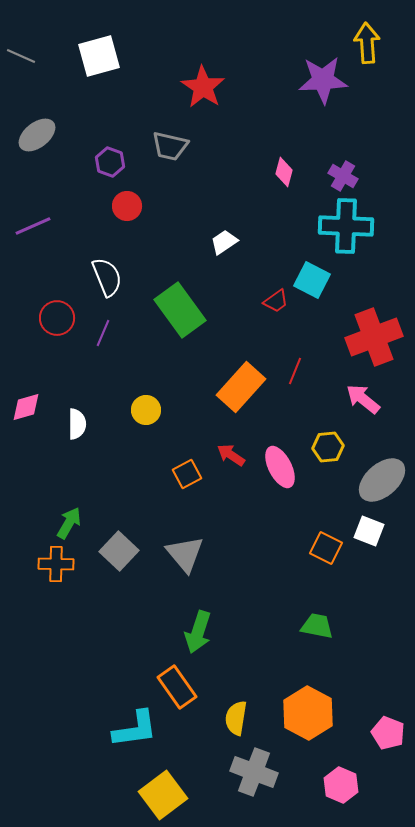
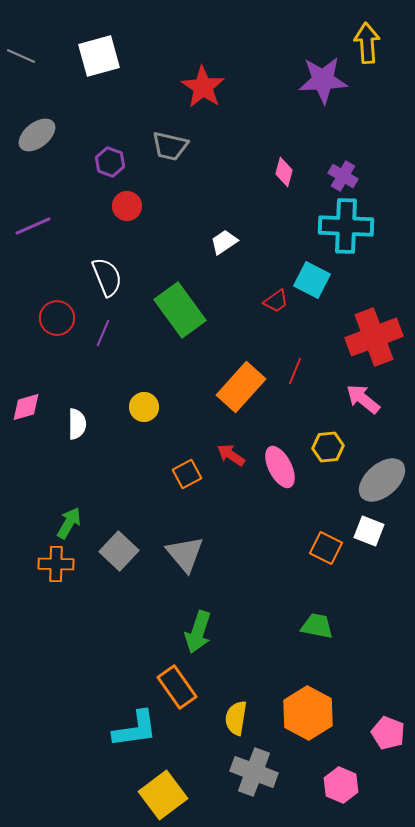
yellow circle at (146, 410): moved 2 px left, 3 px up
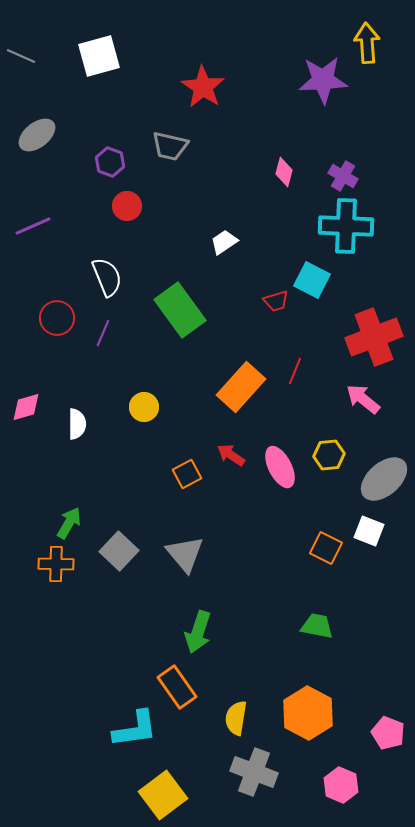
red trapezoid at (276, 301): rotated 20 degrees clockwise
yellow hexagon at (328, 447): moved 1 px right, 8 px down
gray ellipse at (382, 480): moved 2 px right, 1 px up
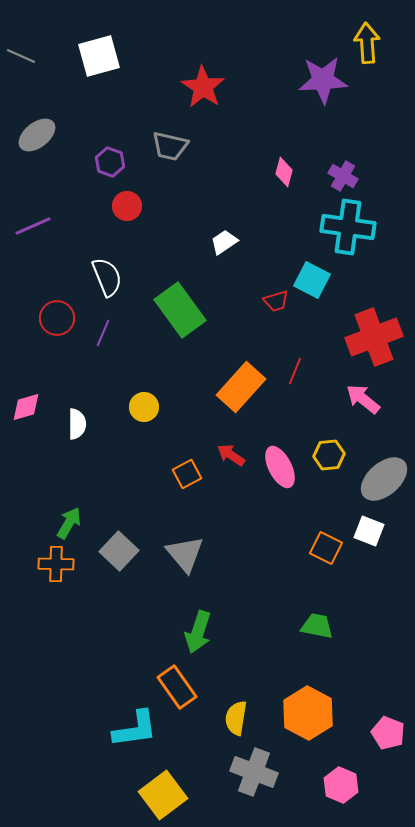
cyan cross at (346, 226): moved 2 px right, 1 px down; rotated 6 degrees clockwise
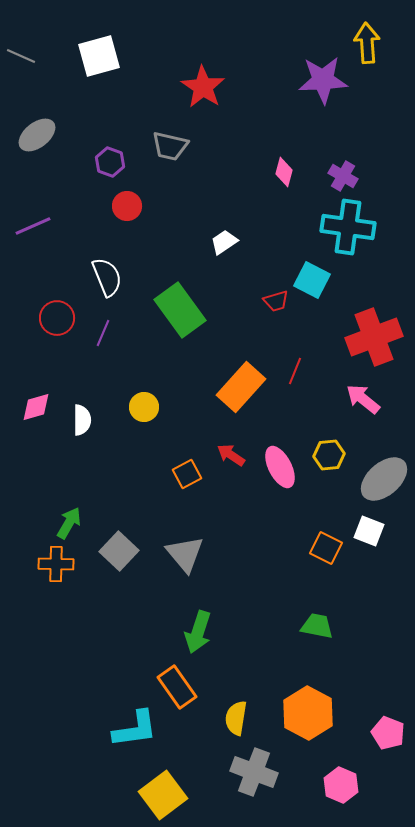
pink diamond at (26, 407): moved 10 px right
white semicircle at (77, 424): moved 5 px right, 4 px up
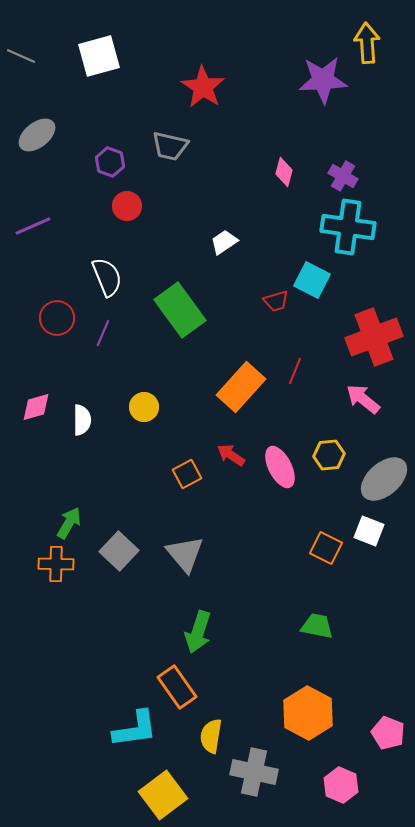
yellow semicircle at (236, 718): moved 25 px left, 18 px down
gray cross at (254, 772): rotated 9 degrees counterclockwise
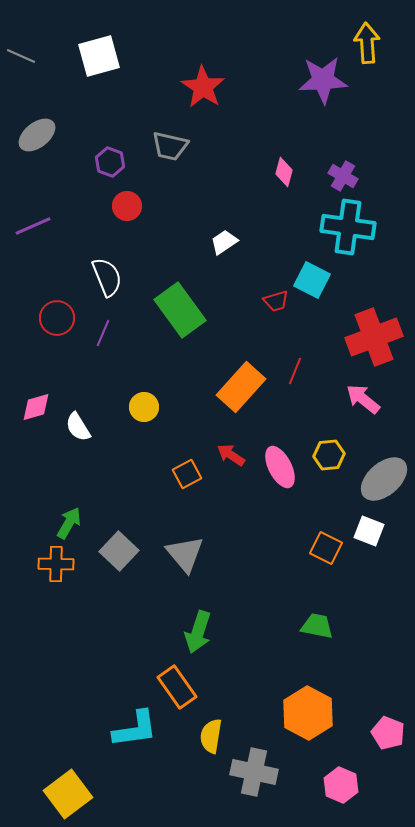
white semicircle at (82, 420): moved 4 px left, 7 px down; rotated 148 degrees clockwise
yellow square at (163, 795): moved 95 px left, 1 px up
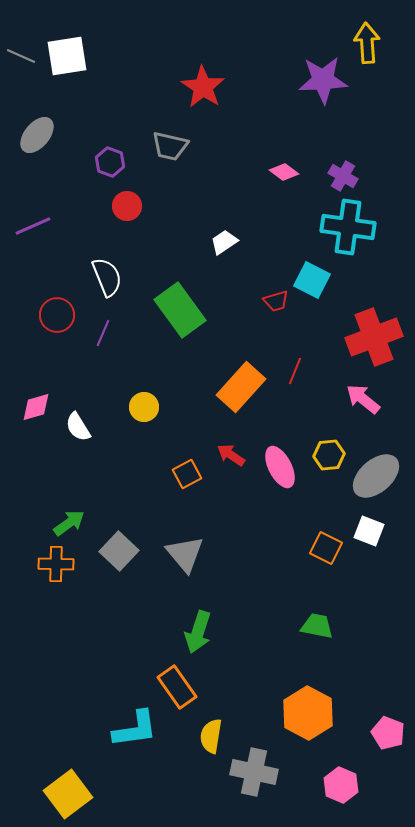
white square at (99, 56): moved 32 px left; rotated 6 degrees clockwise
gray ellipse at (37, 135): rotated 12 degrees counterclockwise
pink diamond at (284, 172): rotated 68 degrees counterclockwise
red circle at (57, 318): moved 3 px up
gray ellipse at (384, 479): moved 8 px left, 3 px up
green arrow at (69, 523): rotated 24 degrees clockwise
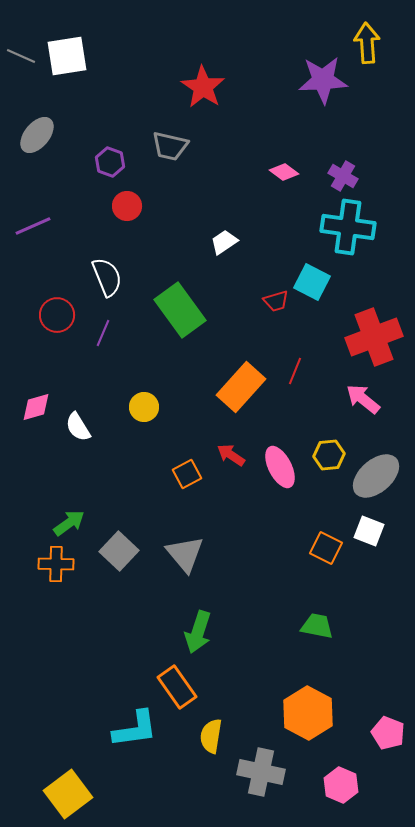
cyan square at (312, 280): moved 2 px down
gray cross at (254, 772): moved 7 px right
